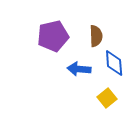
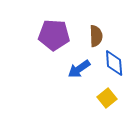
purple pentagon: moved 1 px right, 1 px up; rotated 16 degrees clockwise
blue arrow: rotated 40 degrees counterclockwise
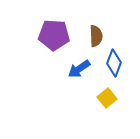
blue diamond: rotated 24 degrees clockwise
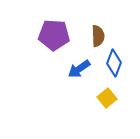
brown semicircle: moved 2 px right
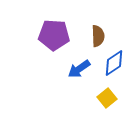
blue diamond: rotated 36 degrees clockwise
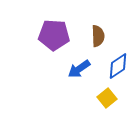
blue diamond: moved 4 px right, 3 px down
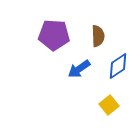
yellow square: moved 2 px right, 7 px down
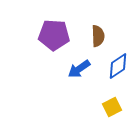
yellow square: moved 3 px right, 2 px down; rotated 12 degrees clockwise
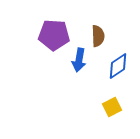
blue arrow: moved 9 px up; rotated 45 degrees counterclockwise
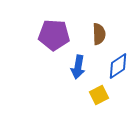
brown semicircle: moved 1 px right, 2 px up
blue arrow: moved 1 px left, 7 px down
yellow square: moved 13 px left, 12 px up
